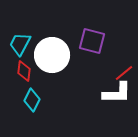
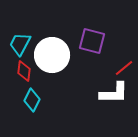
red line: moved 5 px up
white L-shape: moved 3 px left
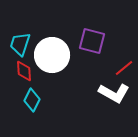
cyan trapezoid: rotated 10 degrees counterclockwise
red diamond: rotated 10 degrees counterclockwise
white L-shape: rotated 28 degrees clockwise
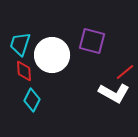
red line: moved 1 px right, 4 px down
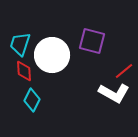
red line: moved 1 px left, 1 px up
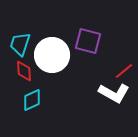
purple square: moved 4 px left
cyan diamond: rotated 40 degrees clockwise
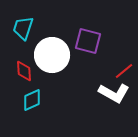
cyan trapezoid: moved 3 px right, 16 px up
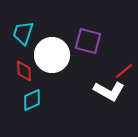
cyan trapezoid: moved 5 px down
white L-shape: moved 5 px left, 2 px up
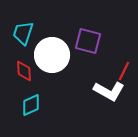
red line: rotated 24 degrees counterclockwise
cyan diamond: moved 1 px left, 5 px down
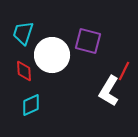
white L-shape: rotated 92 degrees clockwise
